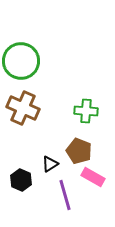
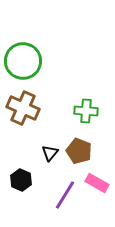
green circle: moved 2 px right
black triangle: moved 11 px up; rotated 18 degrees counterclockwise
pink rectangle: moved 4 px right, 6 px down
purple line: rotated 48 degrees clockwise
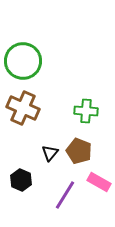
pink rectangle: moved 2 px right, 1 px up
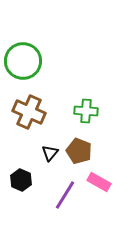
brown cross: moved 6 px right, 4 px down
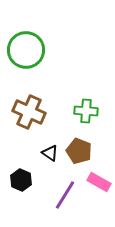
green circle: moved 3 px right, 11 px up
black triangle: rotated 36 degrees counterclockwise
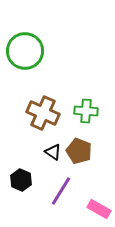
green circle: moved 1 px left, 1 px down
brown cross: moved 14 px right, 1 px down
black triangle: moved 3 px right, 1 px up
pink rectangle: moved 27 px down
purple line: moved 4 px left, 4 px up
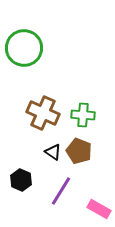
green circle: moved 1 px left, 3 px up
green cross: moved 3 px left, 4 px down
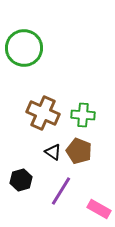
black hexagon: rotated 20 degrees clockwise
